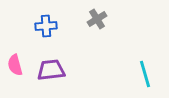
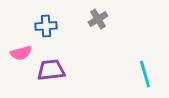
gray cross: moved 1 px right
pink semicircle: moved 6 px right, 12 px up; rotated 90 degrees counterclockwise
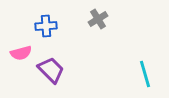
purple trapezoid: rotated 52 degrees clockwise
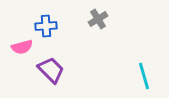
pink semicircle: moved 1 px right, 6 px up
cyan line: moved 1 px left, 2 px down
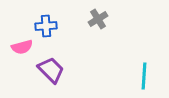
cyan line: rotated 20 degrees clockwise
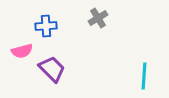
gray cross: moved 1 px up
pink semicircle: moved 4 px down
purple trapezoid: moved 1 px right, 1 px up
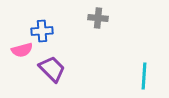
gray cross: rotated 36 degrees clockwise
blue cross: moved 4 px left, 5 px down
pink semicircle: moved 1 px up
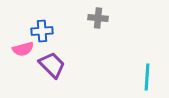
pink semicircle: moved 1 px right, 1 px up
purple trapezoid: moved 4 px up
cyan line: moved 3 px right, 1 px down
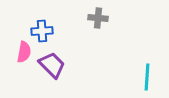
pink semicircle: moved 1 px right, 3 px down; rotated 65 degrees counterclockwise
